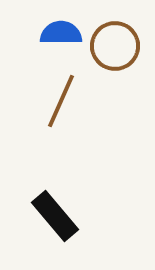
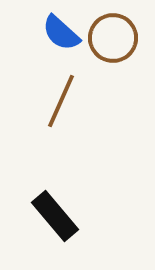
blue semicircle: rotated 138 degrees counterclockwise
brown circle: moved 2 px left, 8 px up
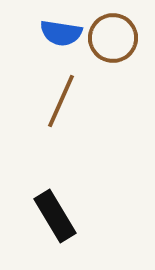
blue semicircle: rotated 33 degrees counterclockwise
black rectangle: rotated 9 degrees clockwise
